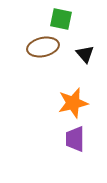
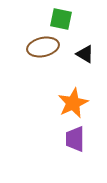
black triangle: rotated 18 degrees counterclockwise
orange star: rotated 12 degrees counterclockwise
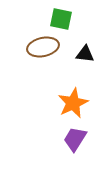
black triangle: rotated 24 degrees counterclockwise
purple trapezoid: rotated 32 degrees clockwise
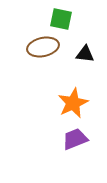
purple trapezoid: rotated 36 degrees clockwise
